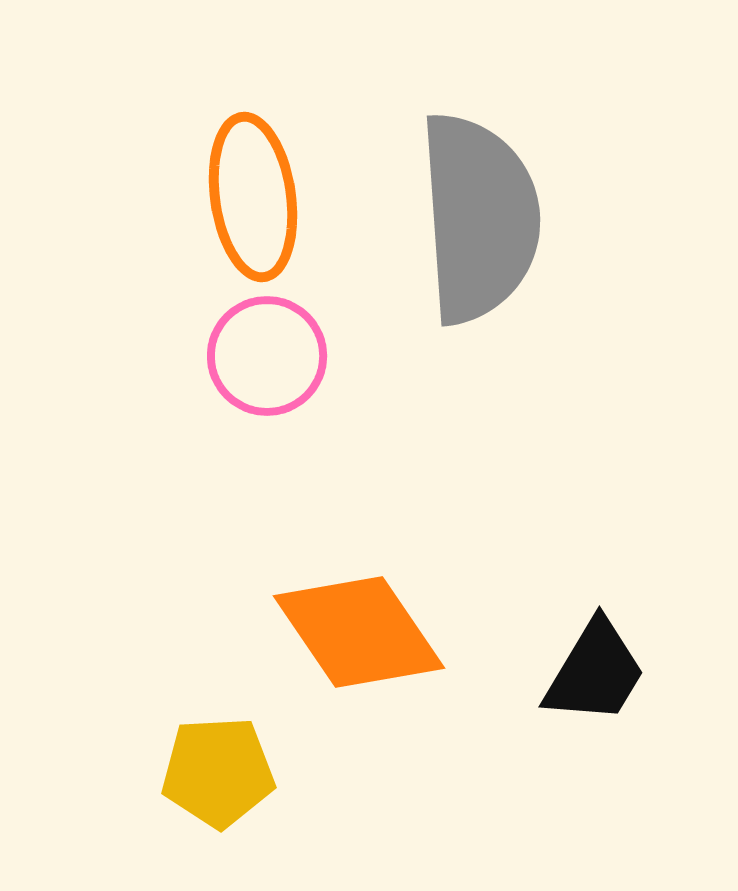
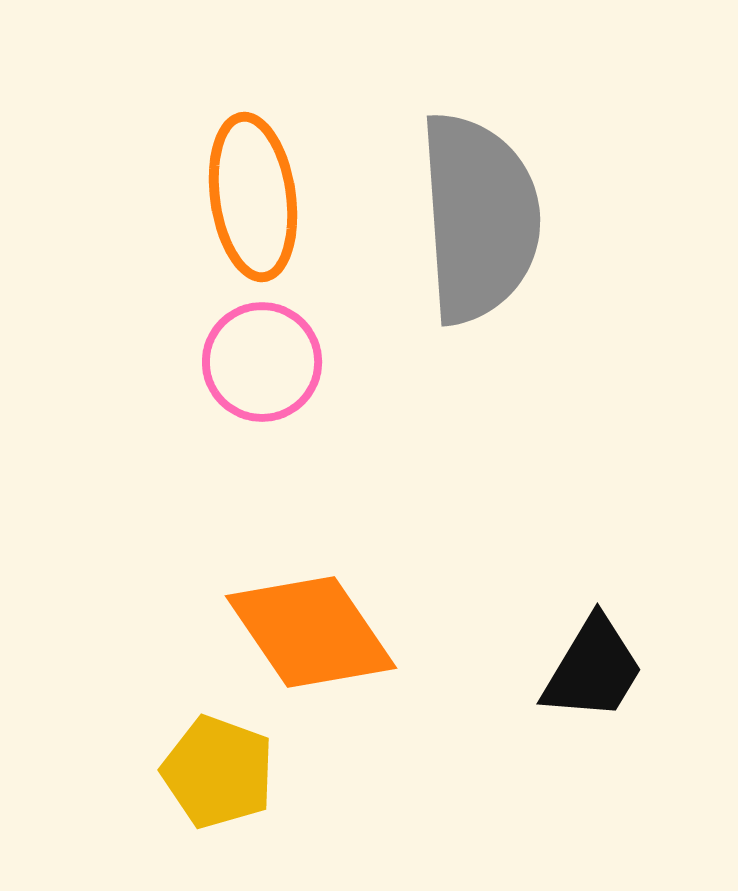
pink circle: moved 5 px left, 6 px down
orange diamond: moved 48 px left
black trapezoid: moved 2 px left, 3 px up
yellow pentagon: rotated 23 degrees clockwise
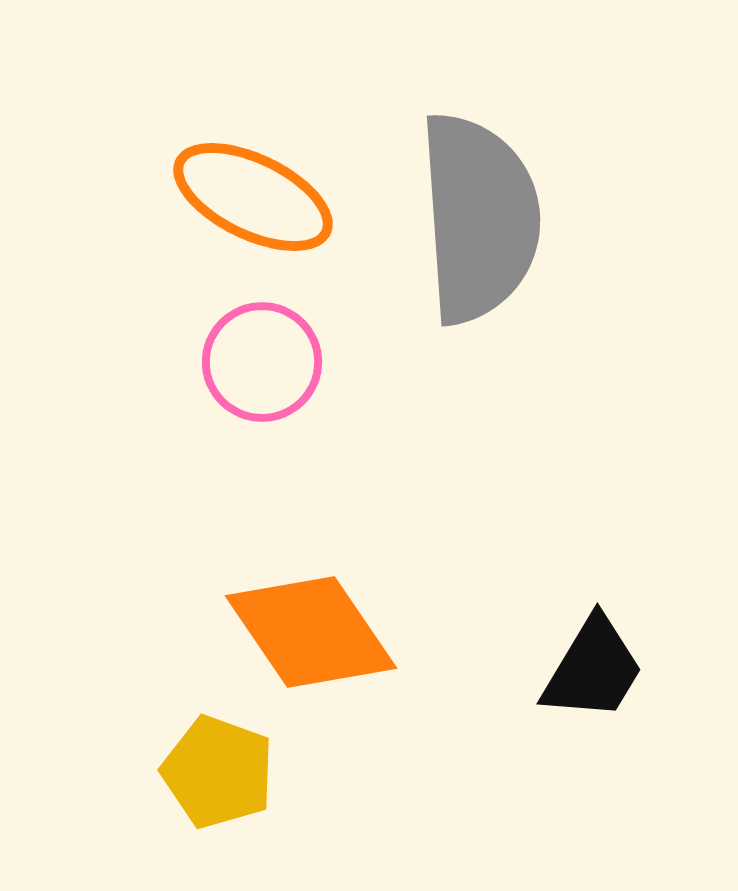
orange ellipse: rotated 56 degrees counterclockwise
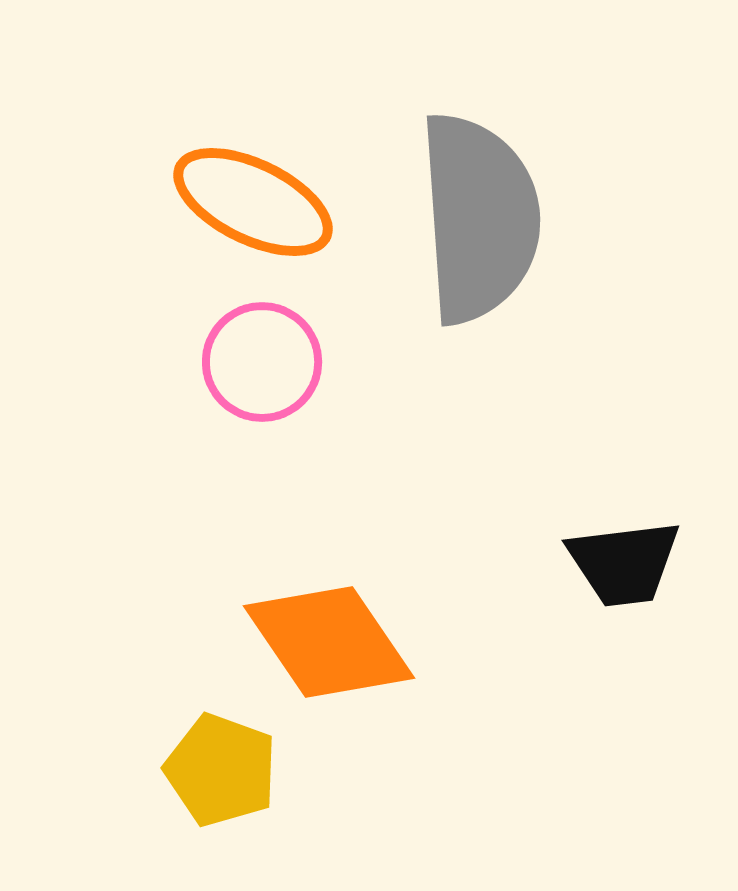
orange ellipse: moved 5 px down
orange diamond: moved 18 px right, 10 px down
black trapezoid: moved 31 px right, 106 px up; rotated 52 degrees clockwise
yellow pentagon: moved 3 px right, 2 px up
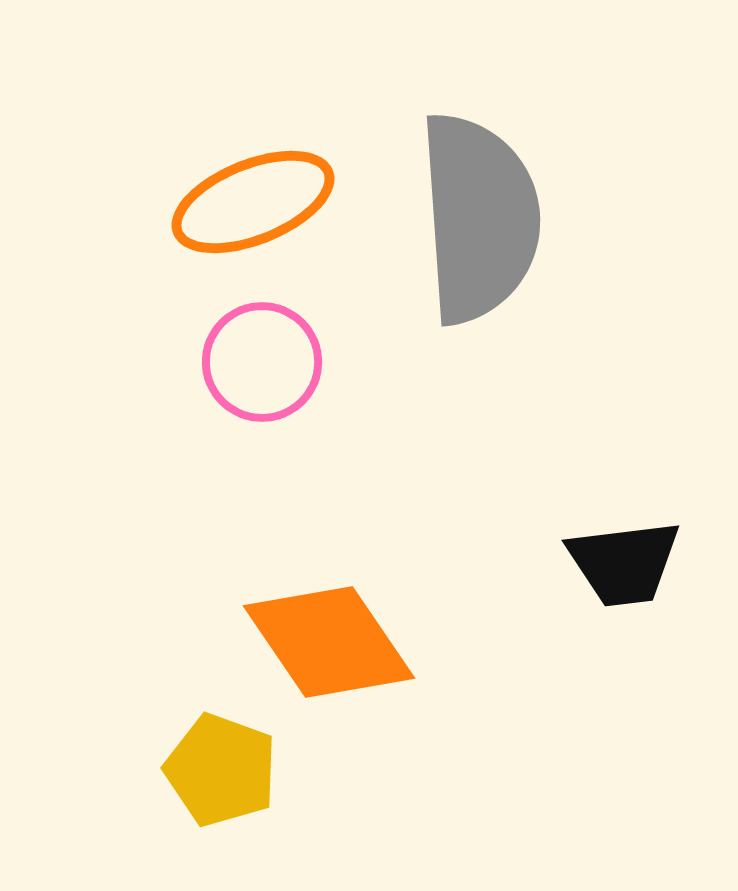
orange ellipse: rotated 48 degrees counterclockwise
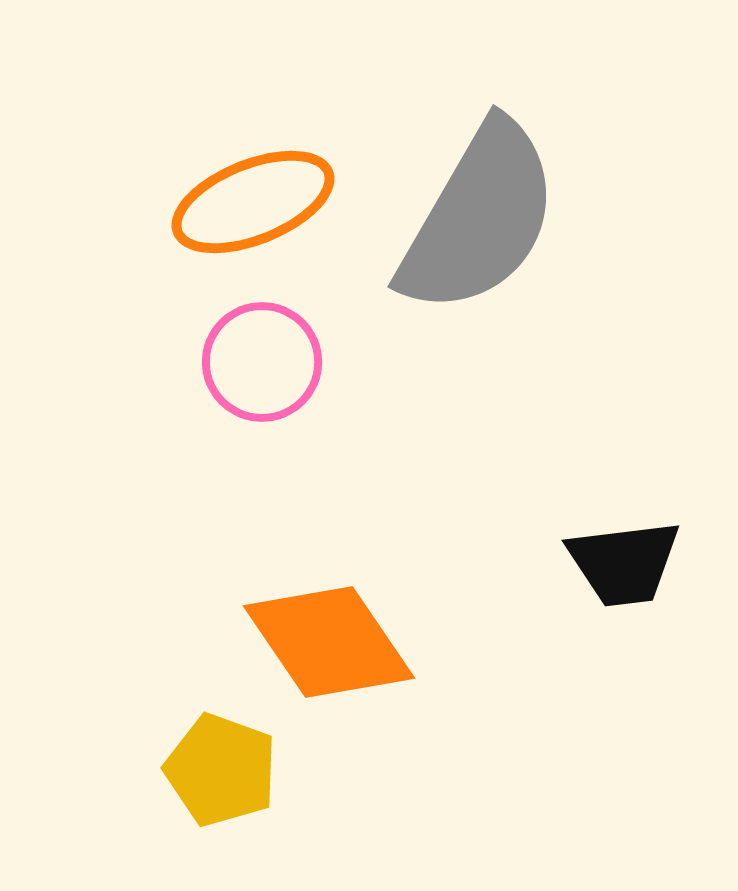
gray semicircle: rotated 34 degrees clockwise
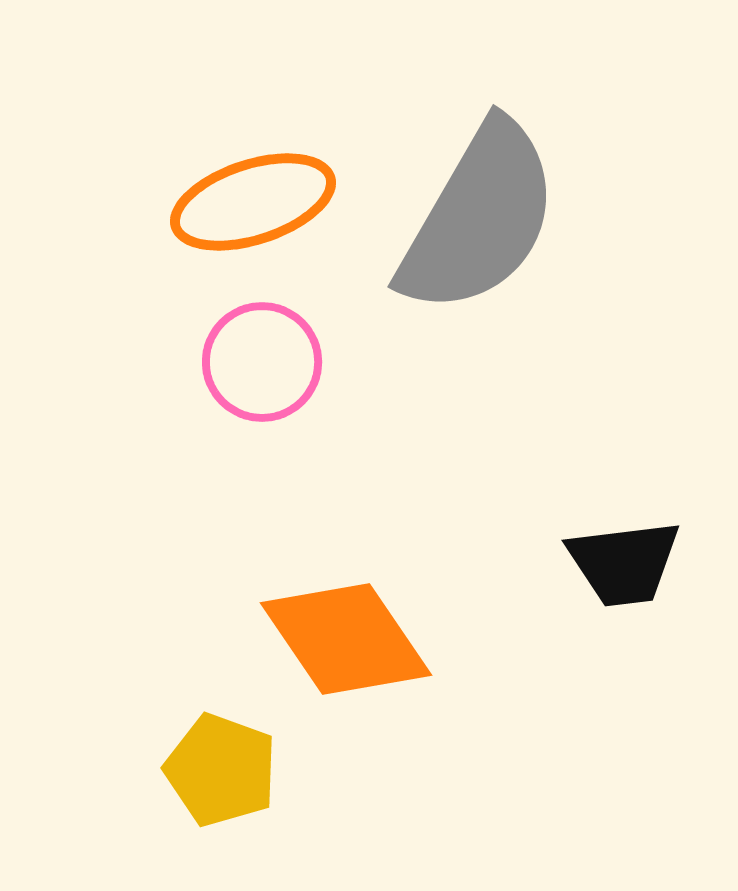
orange ellipse: rotated 4 degrees clockwise
orange diamond: moved 17 px right, 3 px up
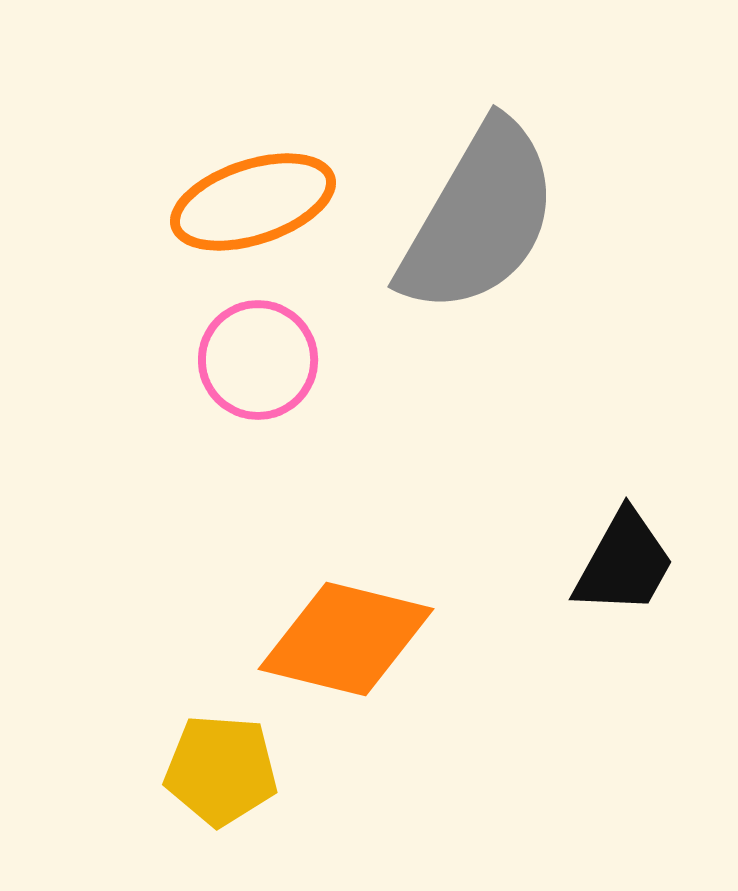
pink circle: moved 4 px left, 2 px up
black trapezoid: rotated 54 degrees counterclockwise
orange diamond: rotated 42 degrees counterclockwise
yellow pentagon: rotated 16 degrees counterclockwise
